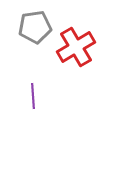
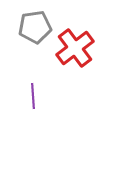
red cross: moved 1 px left, 1 px down; rotated 6 degrees counterclockwise
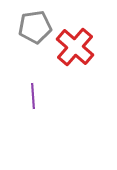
red cross: moved 1 px up; rotated 12 degrees counterclockwise
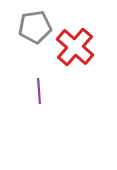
purple line: moved 6 px right, 5 px up
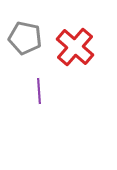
gray pentagon: moved 10 px left, 11 px down; rotated 20 degrees clockwise
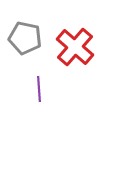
purple line: moved 2 px up
